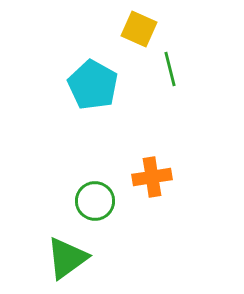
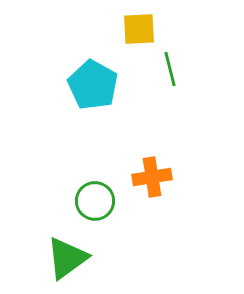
yellow square: rotated 27 degrees counterclockwise
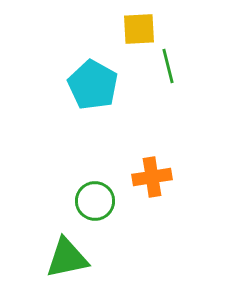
green line: moved 2 px left, 3 px up
green triangle: rotated 24 degrees clockwise
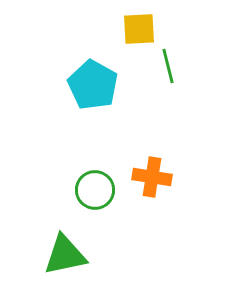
orange cross: rotated 18 degrees clockwise
green circle: moved 11 px up
green triangle: moved 2 px left, 3 px up
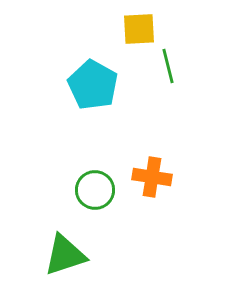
green triangle: rotated 6 degrees counterclockwise
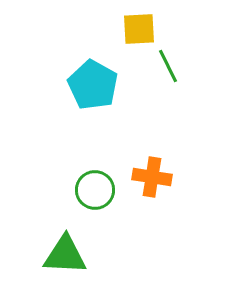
green line: rotated 12 degrees counterclockwise
green triangle: rotated 21 degrees clockwise
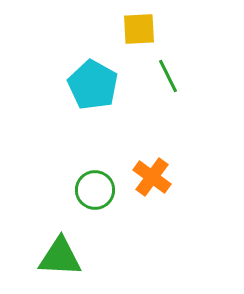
green line: moved 10 px down
orange cross: rotated 27 degrees clockwise
green triangle: moved 5 px left, 2 px down
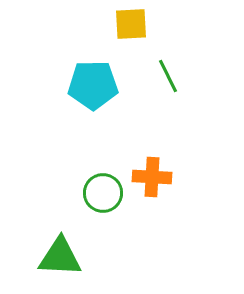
yellow square: moved 8 px left, 5 px up
cyan pentagon: rotated 30 degrees counterclockwise
orange cross: rotated 33 degrees counterclockwise
green circle: moved 8 px right, 3 px down
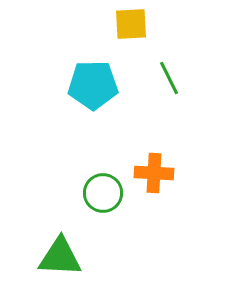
green line: moved 1 px right, 2 px down
orange cross: moved 2 px right, 4 px up
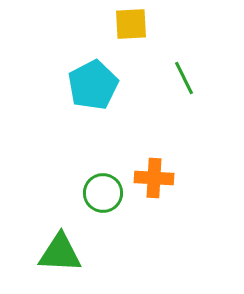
green line: moved 15 px right
cyan pentagon: rotated 27 degrees counterclockwise
orange cross: moved 5 px down
green triangle: moved 4 px up
